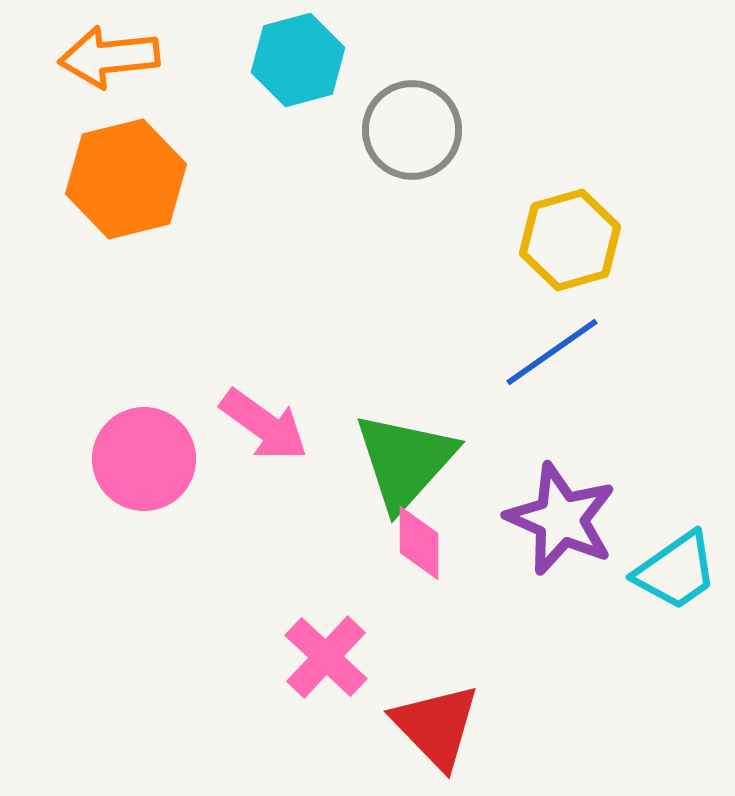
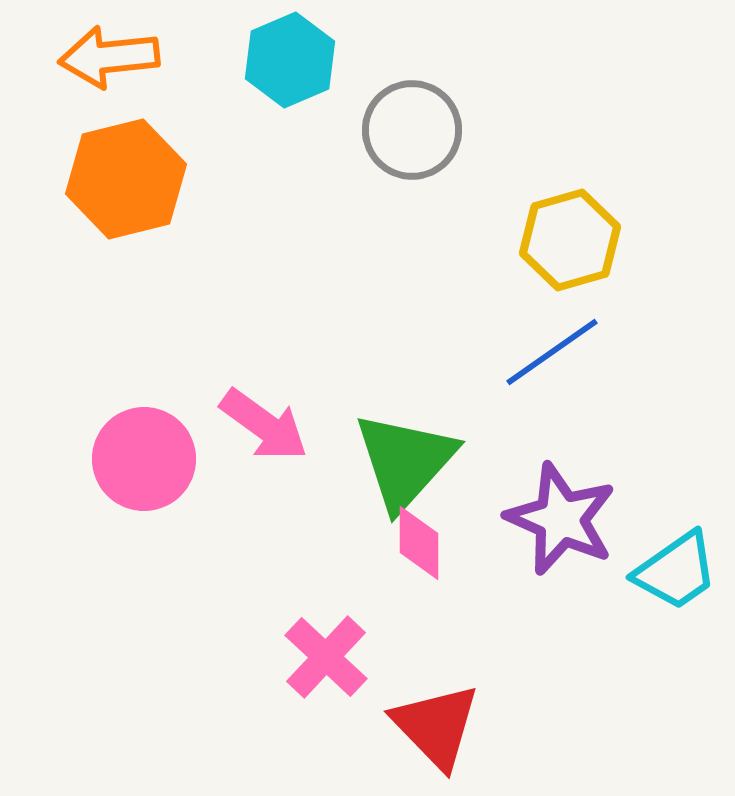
cyan hexagon: moved 8 px left; rotated 8 degrees counterclockwise
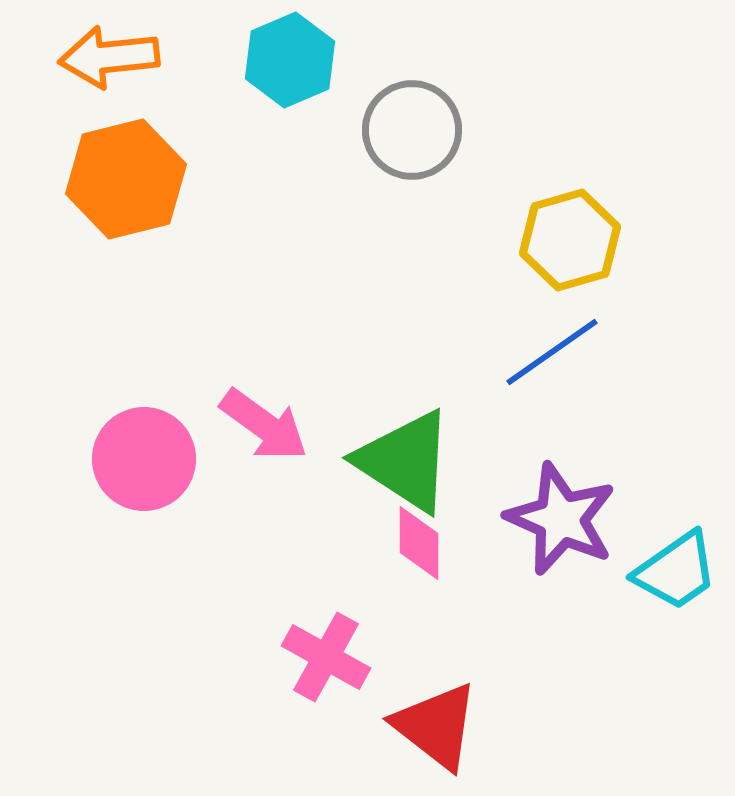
green triangle: rotated 39 degrees counterclockwise
pink cross: rotated 14 degrees counterclockwise
red triangle: rotated 8 degrees counterclockwise
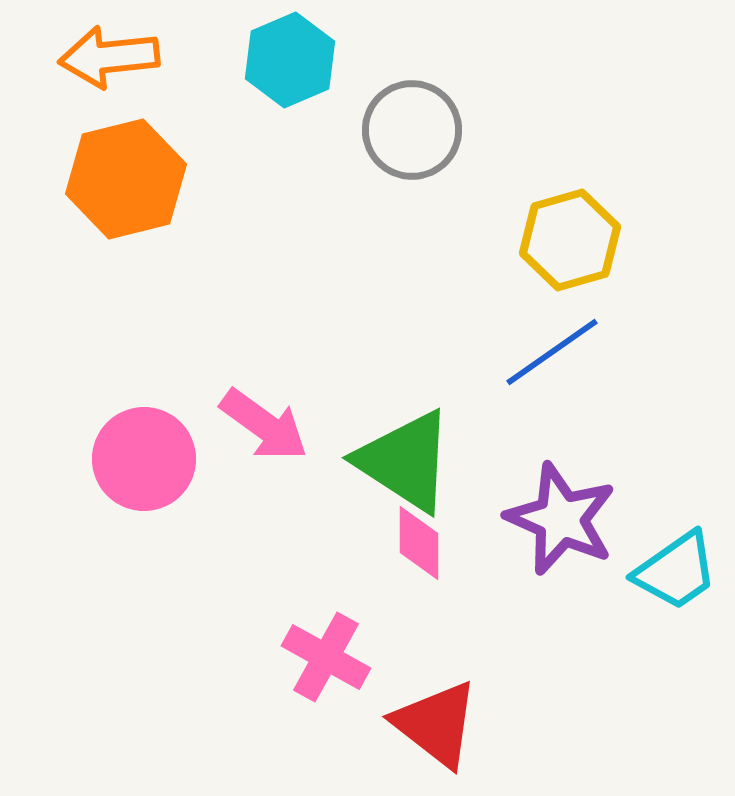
red triangle: moved 2 px up
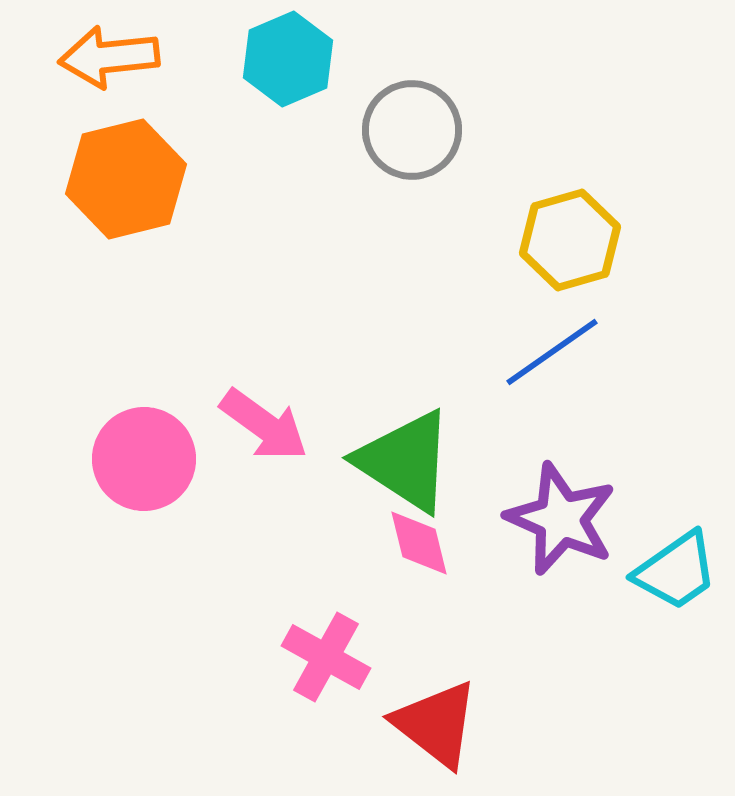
cyan hexagon: moved 2 px left, 1 px up
pink diamond: rotated 14 degrees counterclockwise
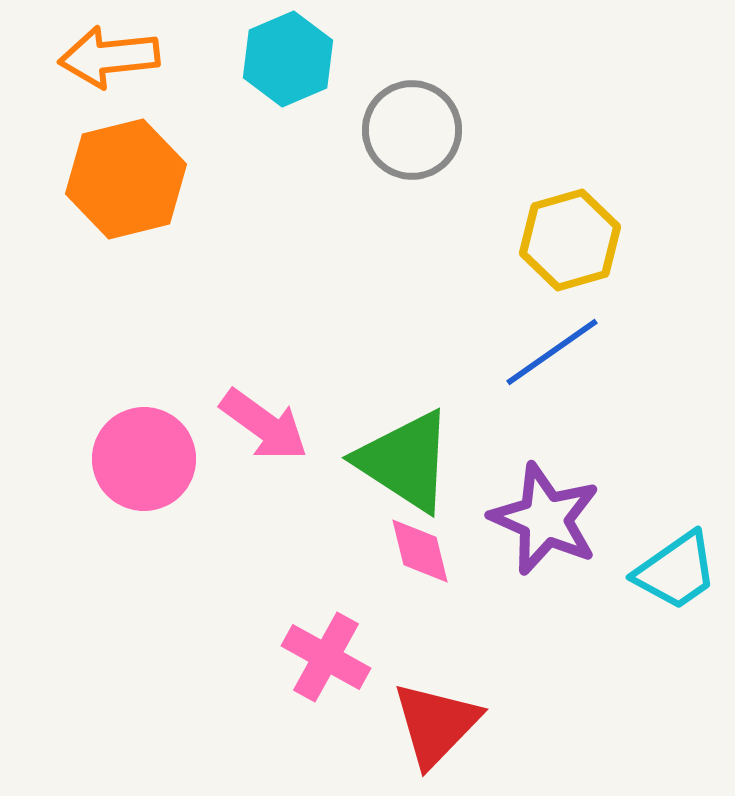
purple star: moved 16 px left
pink diamond: moved 1 px right, 8 px down
red triangle: rotated 36 degrees clockwise
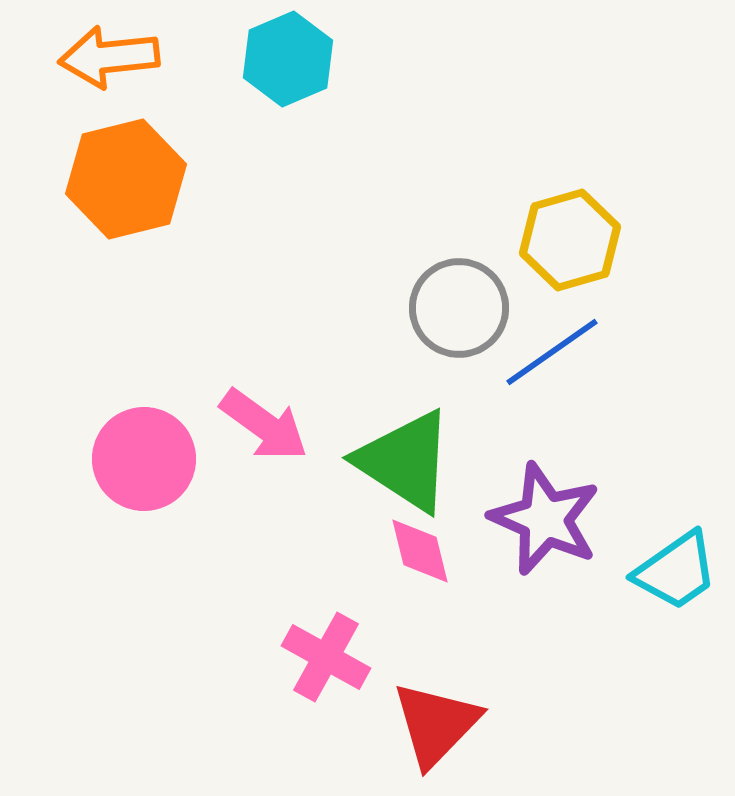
gray circle: moved 47 px right, 178 px down
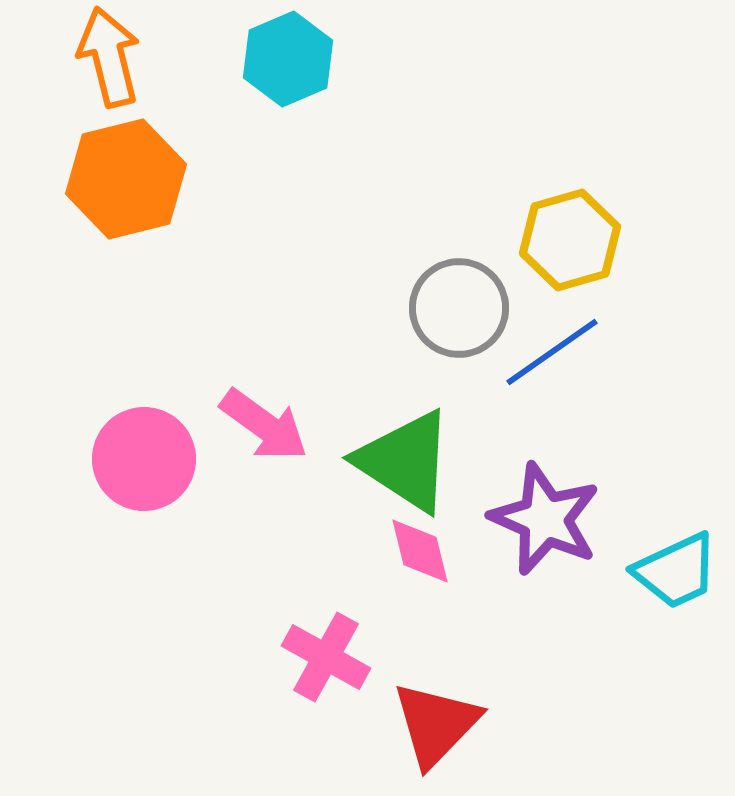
orange arrow: rotated 82 degrees clockwise
cyan trapezoid: rotated 10 degrees clockwise
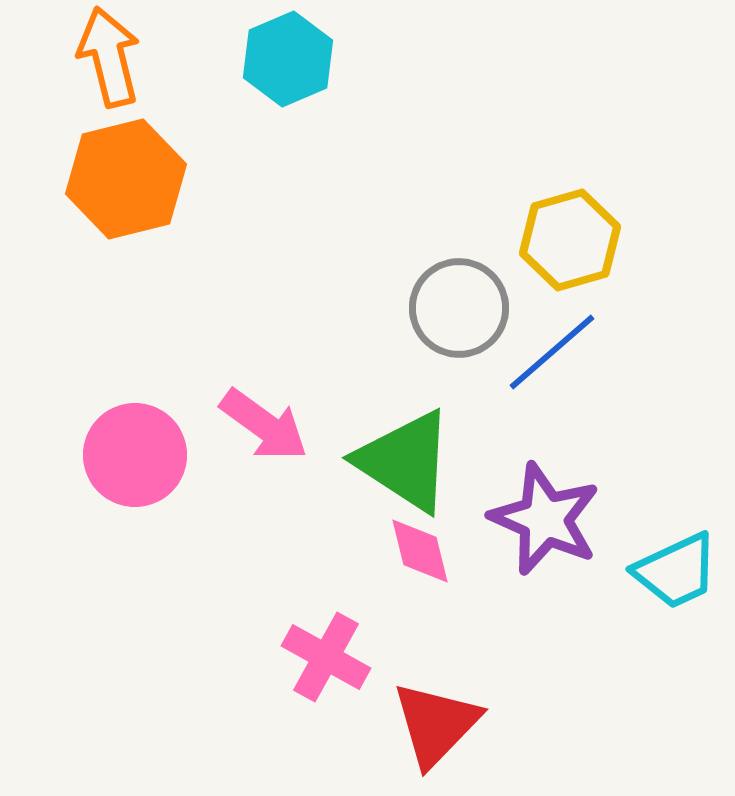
blue line: rotated 6 degrees counterclockwise
pink circle: moved 9 px left, 4 px up
